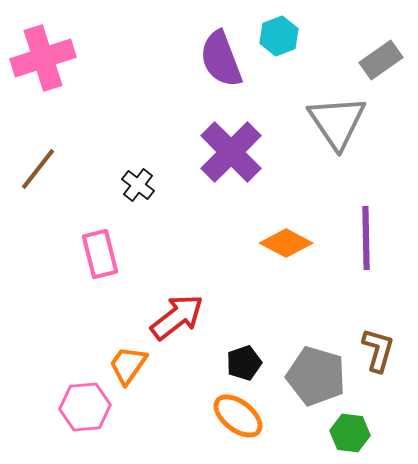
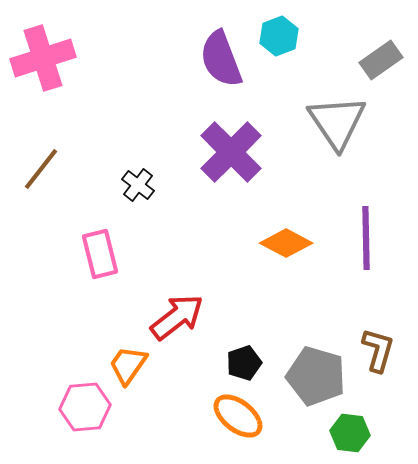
brown line: moved 3 px right
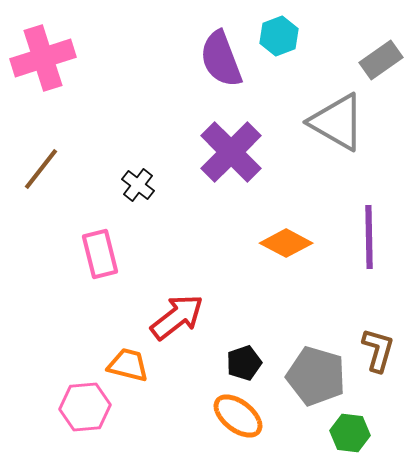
gray triangle: rotated 26 degrees counterclockwise
purple line: moved 3 px right, 1 px up
orange trapezoid: rotated 69 degrees clockwise
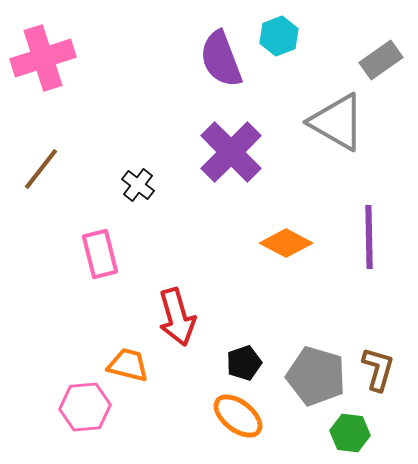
red arrow: rotated 112 degrees clockwise
brown L-shape: moved 19 px down
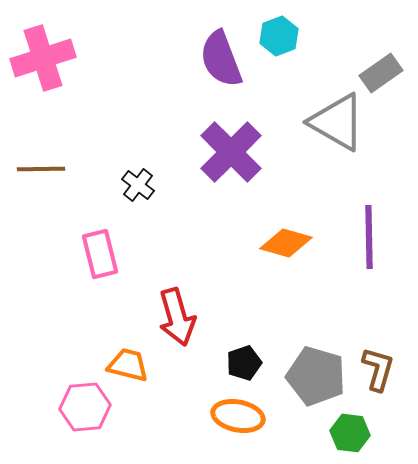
gray rectangle: moved 13 px down
brown line: rotated 51 degrees clockwise
orange diamond: rotated 12 degrees counterclockwise
orange ellipse: rotated 27 degrees counterclockwise
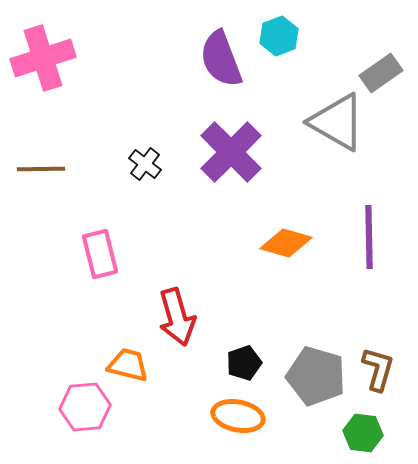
black cross: moved 7 px right, 21 px up
green hexagon: moved 13 px right
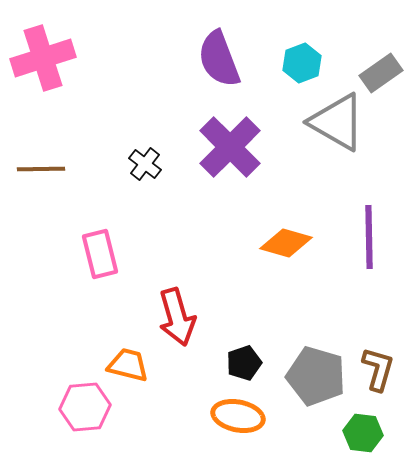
cyan hexagon: moved 23 px right, 27 px down
purple semicircle: moved 2 px left
purple cross: moved 1 px left, 5 px up
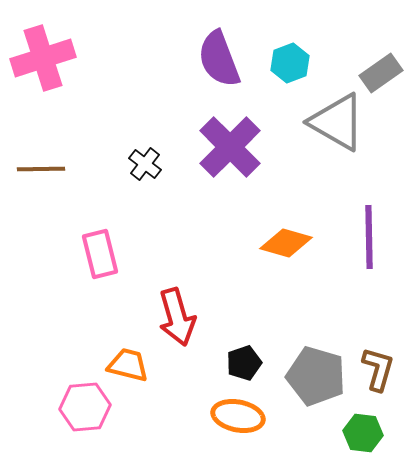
cyan hexagon: moved 12 px left
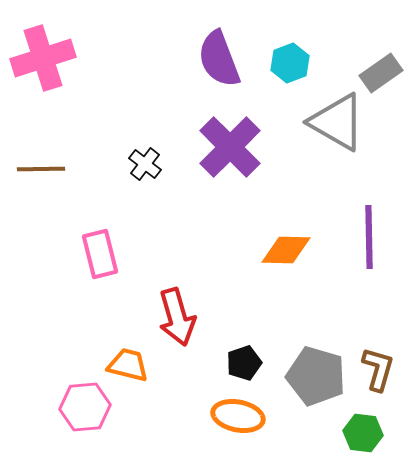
orange diamond: moved 7 px down; rotated 15 degrees counterclockwise
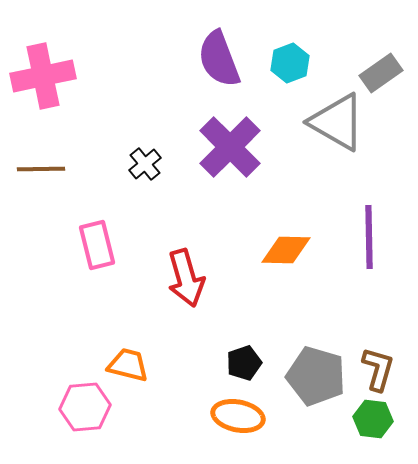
pink cross: moved 18 px down; rotated 6 degrees clockwise
black cross: rotated 12 degrees clockwise
pink rectangle: moved 3 px left, 9 px up
red arrow: moved 9 px right, 39 px up
green hexagon: moved 10 px right, 14 px up
